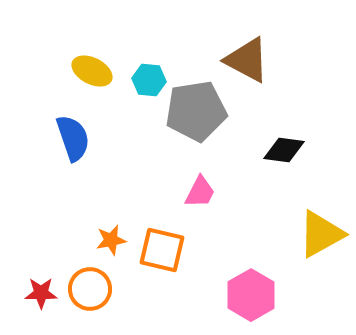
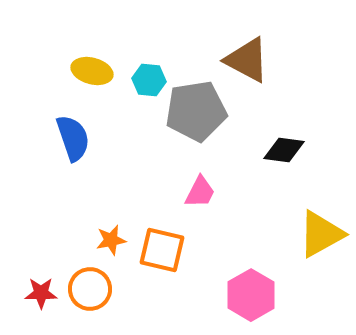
yellow ellipse: rotated 12 degrees counterclockwise
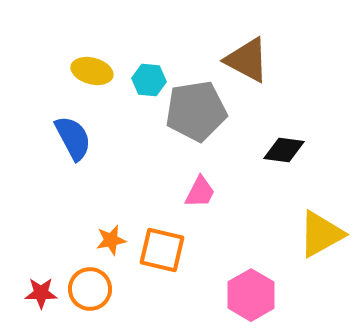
blue semicircle: rotated 9 degrees counterclockwise
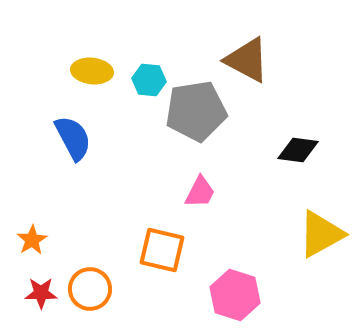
yellow ellipse: rotated 9 degrees counterclockwise
black diamond: moved 14 px right
orange star: moved 79 px left; rotated 20 degrees counterclockwise
pink hexagon: moved 16 px left; rotated 12 degrees counterclockwise
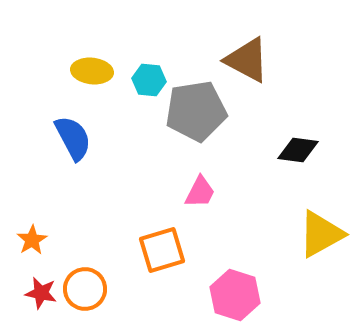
orange square: rotated 30 degrees counterclockwise
orange circle: moved 5 px left
red star: rotated 12 degrees clockwise
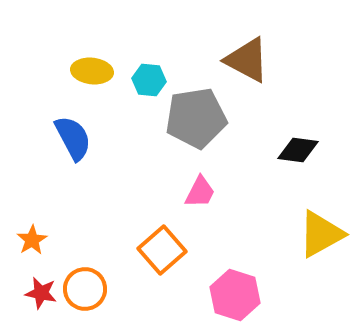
gray pentagon: moved 7 px down
orange square: rotated 24 degrees counterclockwise
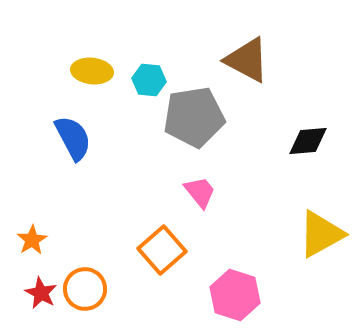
gray pentagon: moved 2 px left, 1 px up
black diamond: moved 10 px right, 9 px up; rotated 12 degrees counterclockwise
pink trapezoid: rotated 66 degrees counterclockwise
red star: rotated 16 degrees clockwise
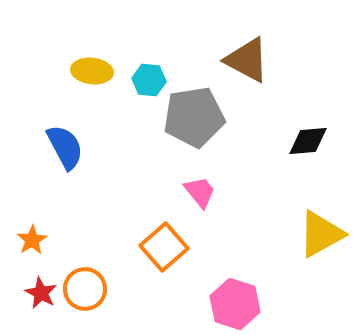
blue semicircle: moved 8 px left, 9 px down
orange square: moved 2 px right, 3 px up
pink hexagon: moved 9 px down
